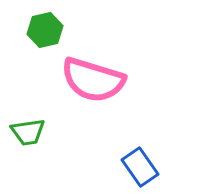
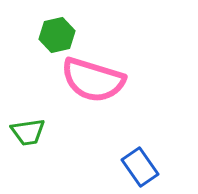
green hexagon: moved 12 px right, 5 px down
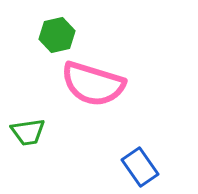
pink semicircle: moved 4 px down
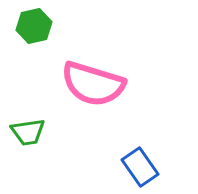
green hexagon: moved 23 px left, 9 px up
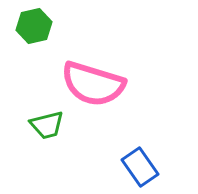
green trapezoid: moved 19 px right, 7 px up; rotated 6 degrees counterclockwise
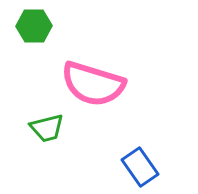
green hexagon: rotated 12 degrees clockwise
green trapezoid: moved 3 px down
